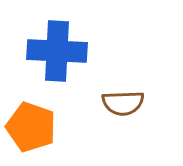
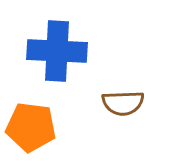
orange pentagon: rotated 12 degrees counterclockwise
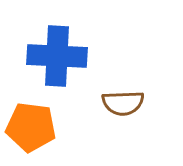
blue cross: moved 5 px down
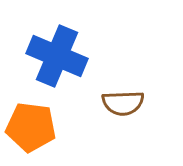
blue cross: rotated 20 degrees clockwise
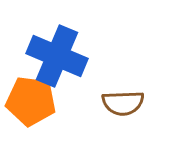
orange pentagon: moved 26 px up
